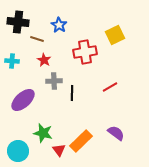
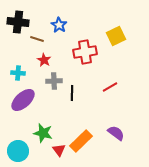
yellow square: moved 1 px right, 1 px down
cyan cross: moved 6 px right, 12 px down
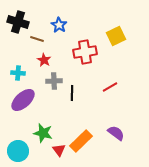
black cross: rotated 10 degrees clockwise
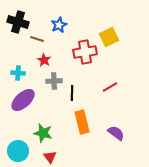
blue star: rotated 14 degrees clockwise
yellow square: moved 7 px left, 1 px down
orange rectangle: moved 1 px right, 19 px up; rotated 60 degrees counterclockwise
red triangle: moved 9 px left, 7 px down
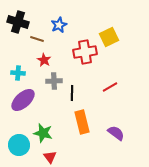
cyan circle: moved 1 px right, 6 px up
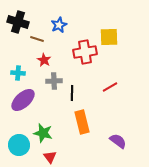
yellow square: rotated 24 degrees clockwise
purple semicircle: moved 2 px right, 8 px down
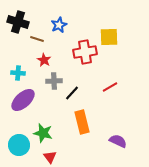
black line: rotated 42 degrees clockwise
purple semicircle: rotated 12 degrees counterclockwise
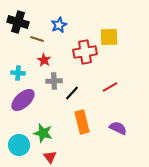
purple semicircle: moved 13 px up
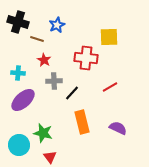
blue star: moved 2 px left
red cross: moved 1 px right, 6 px down; rotated 15 degrees clockwise
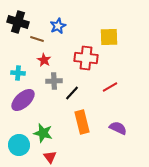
blue star: moved 1 px right, 1 px down
